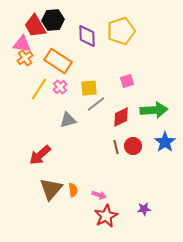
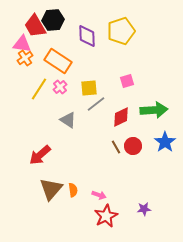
gray triangle: rotated 48 degrees clockwise
brown line: rotated 16 degrees counterclockwise
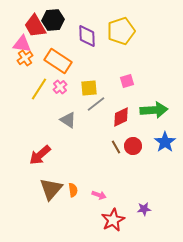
red star: moved 7 px right, 4 px down
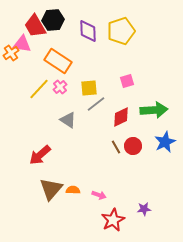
purple diamond: moved 1 px right, 5 px up
orange cross: moved 14 px left, 5 px up
yellow line: rotated 10 degrees clockwise
blue star: rotated 10 degrees clockwise
orange semicircle: rotated 80 degrees counterclockwise
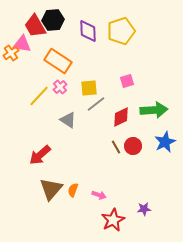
yellow line: moved 7 px down
orange semicircle: rotated 72 degrees counterclockwise
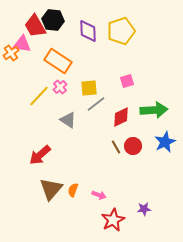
black hexagon: rotated 10 degrees clockwise
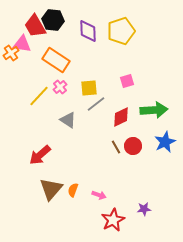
orange rectangle: moved 2 px left, 1 px up
